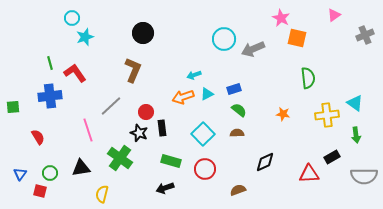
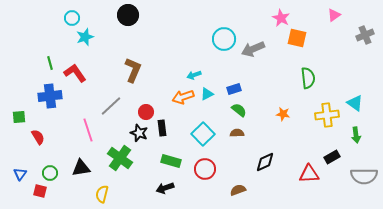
black circle at (143, 33): moved 15 px left, 18 px up
green square at (13, 107): moved 6 px right, 10 px down
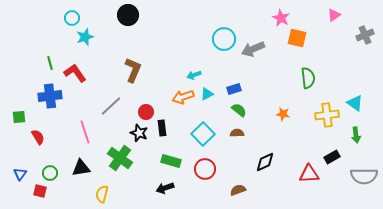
pink line at (88, 130): moved 3 px left, 2 px down
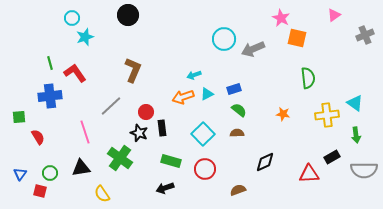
gray semicircle at (364, 176): moved 6 px up
yellow semicircle at (102, 194): rotated 48 degrees counterclockwise
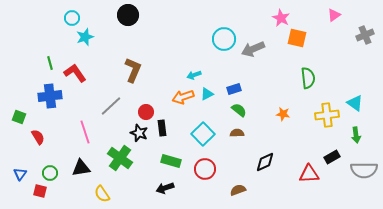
green square at (19, 117): rotated 24 degrees clockwise
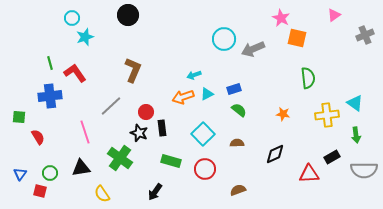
green square at (19, 117): rotated 16 degrees counterclockwise
brown semicircle at (237, 133): moved 10 px down
black diamond at (265, 162): moved 10 px right, 8 px up
black arrow at (165, 188): moved 10 px left, 4 px down; rotated 36 degrees counterclockwise
